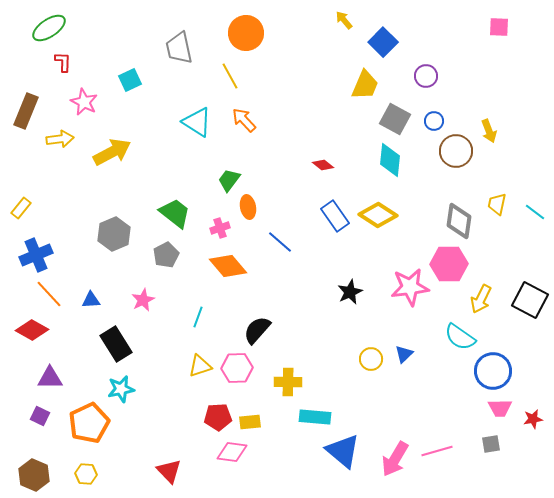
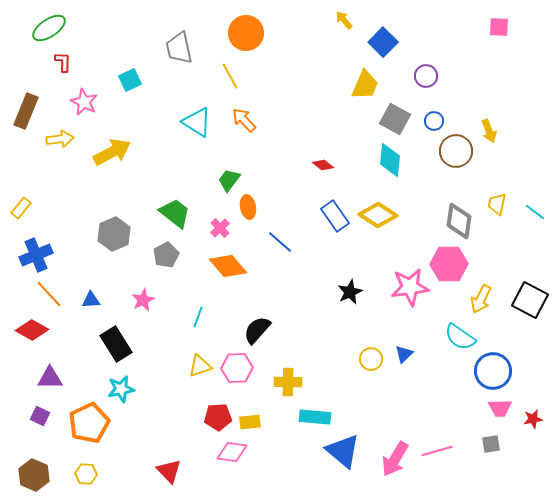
pink cross at (220, 228): rotated 24 degrees counterclockwise
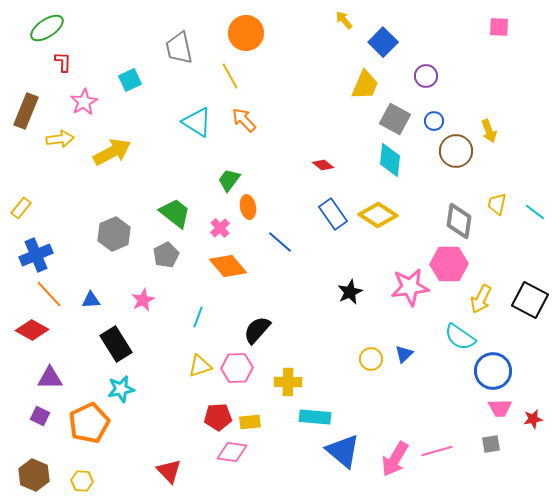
green ellipse at (49, 28): moved 2 px left
pink star at (84, 102): rotated 16 degrees clockwise
blue rectangle at (335, 216): moved 2 px left, 2 px up
yellow hexagon at (86, 474): moved 4 px left, 7 px down
